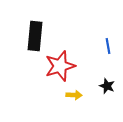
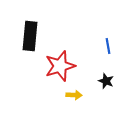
black rectangle: moved 5 px left
black star: moved 1 px left, 5 px up
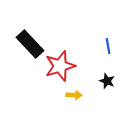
black rectangle: moved 8 px down; rotated 48 degrees counterclockwise
black star: moved 1 px right
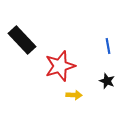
black rectangle: moved 8 px left, 4 px up
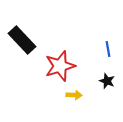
blue line: moved 3 px down
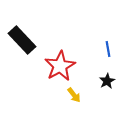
red star: rotated 12 degrees counterclockwise
black star: rotated 21 degrees clockwise
yellow arrow: rotated 49 degrees clockwise
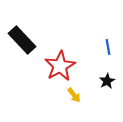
blue line: moved 2 px up
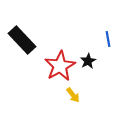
blue line: moved 8 px up
black star: moved 19 px left, 20 px up
yellow arrow: moved 1 px left
